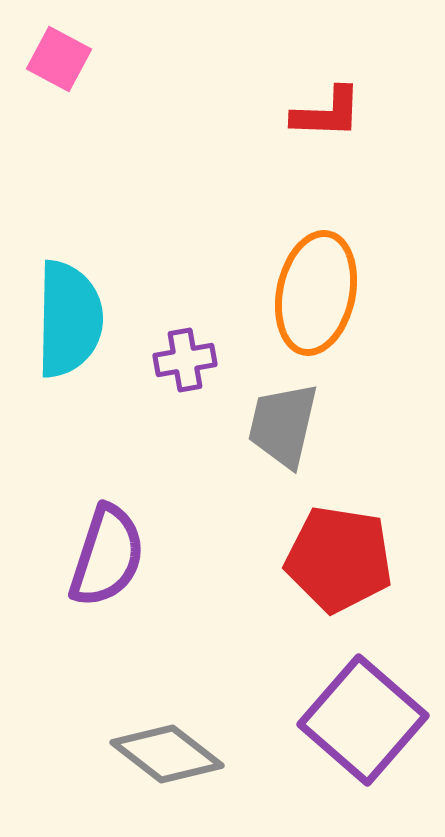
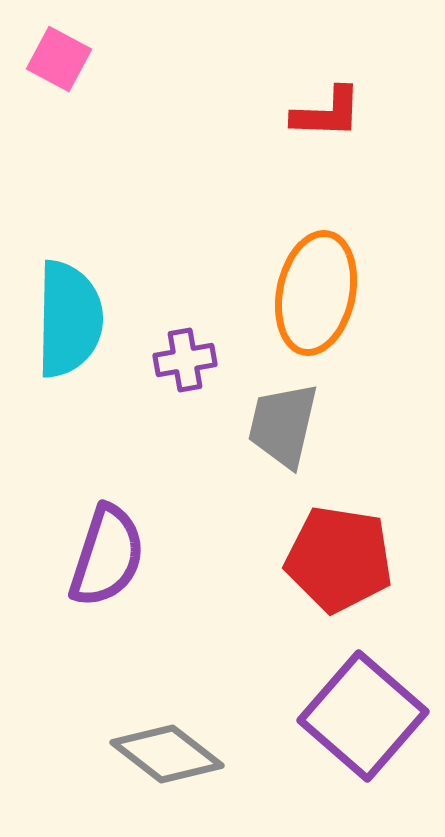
purple square: moved 4 px up
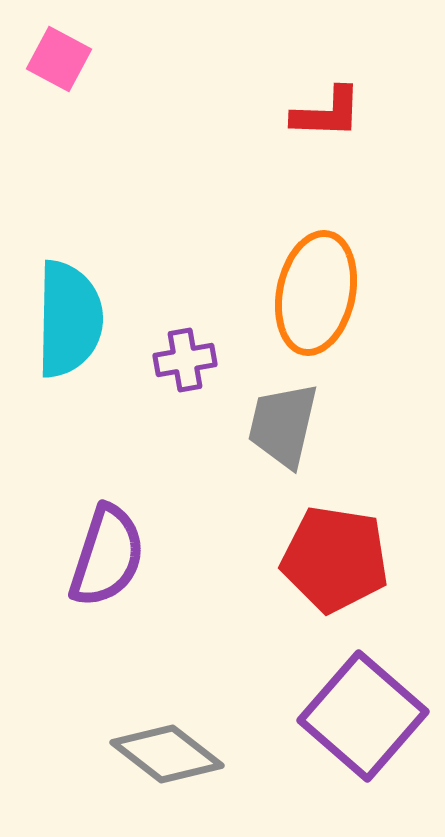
red pentagon: moved 4 px left
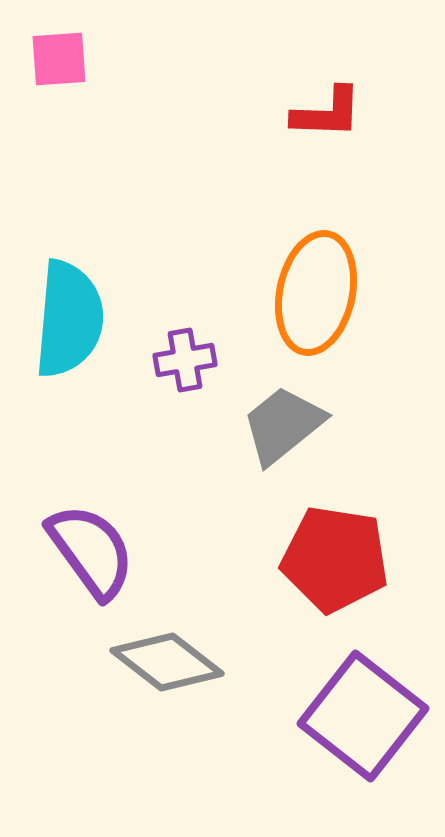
pink square: rotated 32 degrees counterclockwise
cyan semicircle: rotated 4 degrees clockwise
gray trapezoid: rotated 38 degrees clockwise
purple semicircle: moved 16 px left, 5 px up; rotated 54 degrees counterclockwise
purple square: rotated 3 degrees counterclockwise
gray diamond: moved 92 px up
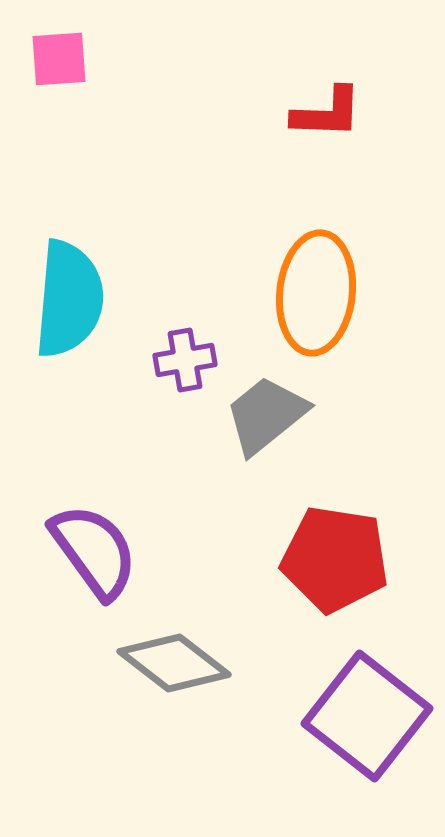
orange ellipse: rotated 6 degrees counterclockwise
cyan semicircle: moved 20 px up
gray trapezoid: moved 17 px left, 10 px up
purple semicircle: moved 3 px right
gray diamond: moved 7 px right, 1 px down
purple square: moved 4 px right
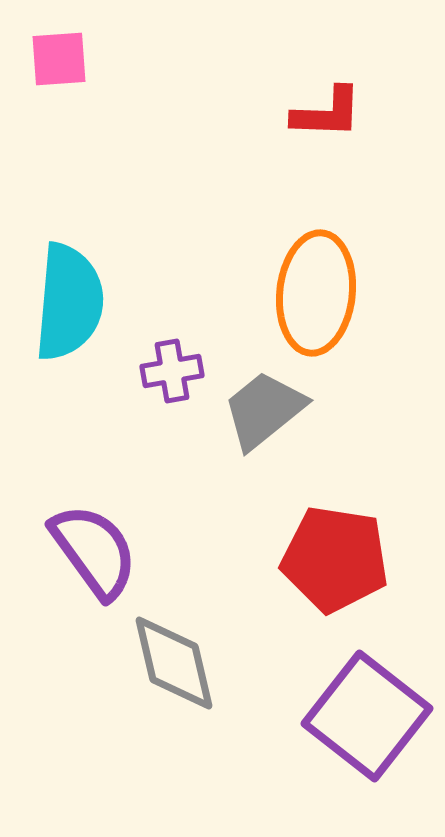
cyan semicircle: moved 3 px down
purple cross: moved 13 px left, 11 px down
gray trapezoid: moved 2 px left, 5 px up
gray diamond: rotated 39 degrees clockwise
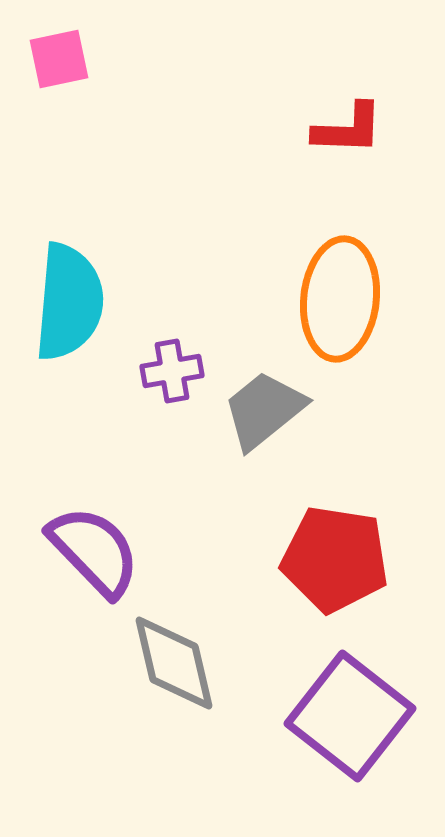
pink square: rotated 8 degrees counterclockwise
red L-shape: moved 21 px right, 16 px down
orange ellipse: moved 24 px right, 6 px down
purple semicircle: rotated 8 degrees counterclockwise
purple square: moved 17 px left
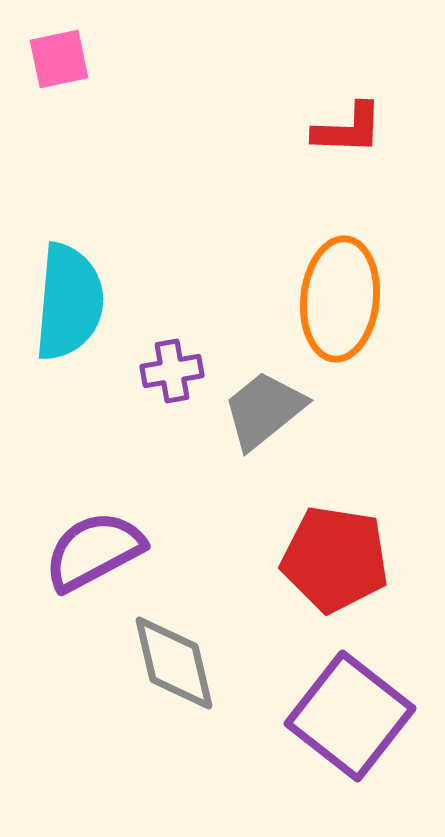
purple semicircle: rotated 74 degrees counterclockwise
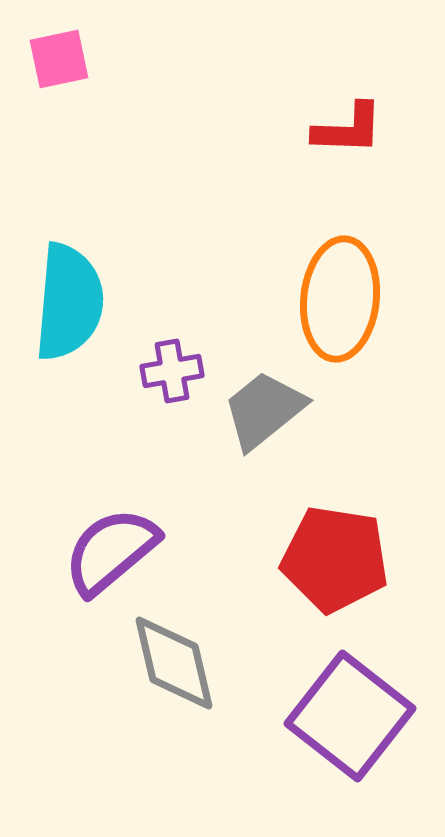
purple semicircle: moved 17 px right; rotated 12 degrees counterclockwise
